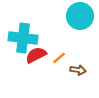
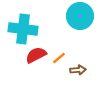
cyan cross: moved 9 px up
brown arrow: rotated 14 degrees counterclockwise
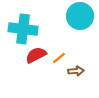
brown arrow: moved 2 px left, 1 px down
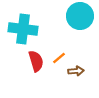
red semicircle: moved 6 px down; rotated 100 degrees clockwise
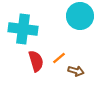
brown arrow: rotated 21 degrees clockwise
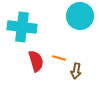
cyan cross: moved 1 px left, 2 px up
orange line: rotated 56 degrees clockwise
brown arrow: rotated 84 degrees clockwise
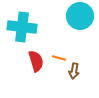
brown arrow: moved 2 px left
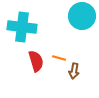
cyan circle: moved 2 px right
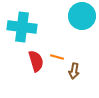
orange line: moved 2 px left, 1 px up
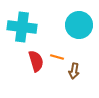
cyan circle: moved 3 px left, 9 px down
